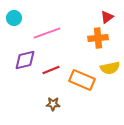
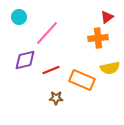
cyan circle: moved 5 px right, 1 px up
pink line: rotated 28 degrees counterclockwise
brown star: moved 3 px right, 6 px up
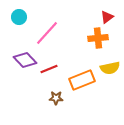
purple diamond: rotated 60 degrees clockwise
red line: moved 2 px left, 1 px up
orange rectangle: rotated 45 degrees counterclockwise
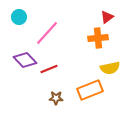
orange rectangle: moved 8 px right, 10 px down
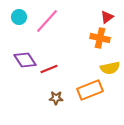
pink line: moved 12 px up
orange cross: moved 2 px right; rotated 18 degrees clockwise
purple diamond: rotated 10 degrees clockwise
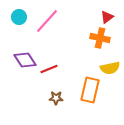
orange rectangle: rotated 55 degrees counterclockwise
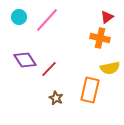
pink line: moved 1 px up
red line: rotated 24 degrees counterclockwise
brown star: rotated 24 degrees clockwise
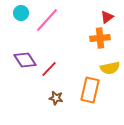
cyan circle: moved 2 px right, 4 px up
orange cross: rotated 18 degrees counterclockwise
brown star: rotated 16 degrees counterclockwise
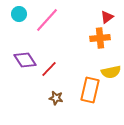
cyan circle: moved 2 px left, 1 px down
yellow semicircle: moved 1 px right, 4 px down
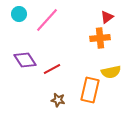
red line: moved 3 px right; rotated 18 degrees clockwise
brown star: moved 2 px right, 2 px down
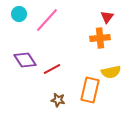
red triangle: rotated 16 degrees counterclockwise
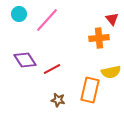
red triangle: moved 5 px right, 2 px down; rotated 16 degrees counterclockwise
orange cross: moved 1 px left
